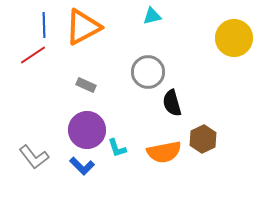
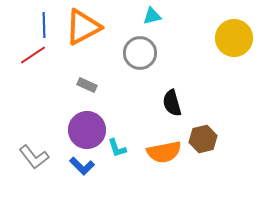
gray circle: moved 8 px left, 19 px up
gray rectangle: moved 1 px right
brown hexagon: rotated 12 degrees clockwise
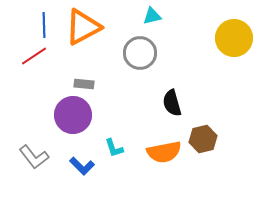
red line: moved 1 px right, 1 px down
gray rectangle: moved 3 px left, 1 px up; rotated 18 degrees counterclockwise
purple circle: moved 14 px left, 15 px up
cyan L-shape: moved 3 px left
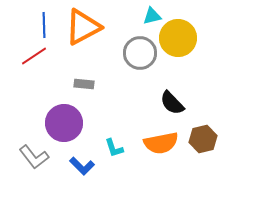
yellow circle: moved 56 px left
black semicircle: rotated 28 degrees counterclockwise
purple circle: moved 9 px left, 8 px down
orange semicircle: moved 3 px left, 9 px up
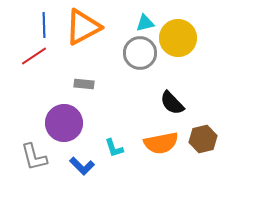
cyan triangle: moved 7 px left, 7 px down
gray L-shape: rotated 24 degrees clockwise
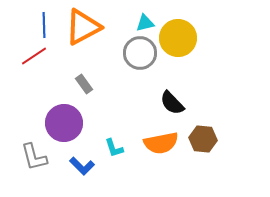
gray rectangle: rotated 48 degrees clockwise
brown hexagon: rotated 20 degrees clockwise
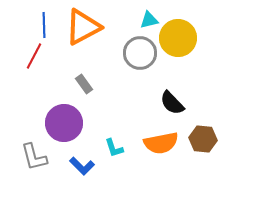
cyan triangle: moved 4 px right, 3 px up
red line: rotated 28 degrees counterclockwise
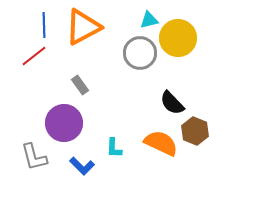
red line: rotated 24 degrees clockwise
gray rectangle: moved 4 px left, 1 px down
brown hexagon: moved 8 px left, 8 px up; rotated 16 degrees clockwise
orange semicircle: rotated 144 degrees counterclockwise
cyan L-shape: rotated 20 degrees clockwise
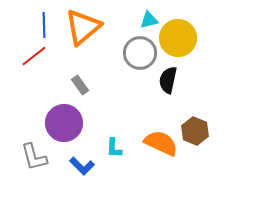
orange triangle: rotated 12 degrees counterclockwise
black semicircle: moved 4 px left, 23 px up; rotated 56 degrees clockwise
